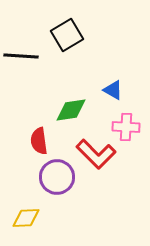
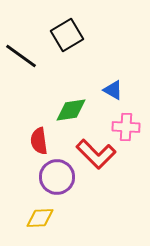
black line: rotated 32 degrees clockwise
yellow diamond: moved 14 px right
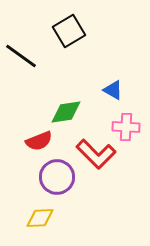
black square: moved 2 px right, 4 px up
green diamond: moved 5 px left, 2 px down
red semicircle: rotated 104 degrees counterclockwise
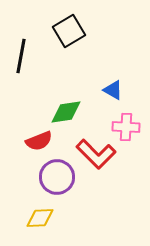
black line: rotated 64 degrees clockwise
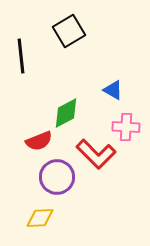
black line: rotated 16 degrees counterclockwise
green diamond: moved 1 px down; rotated 20 degrees counterclockwise
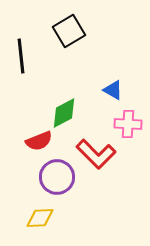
green diamond: moved 2 px left
pink cross: moved 2 px right, 3 px up
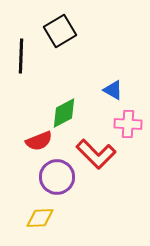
black square: moved 9 px left
black line: rotated 8 degrees clockwise
